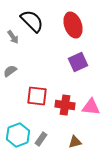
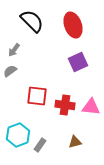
gray arrow: moved 1 px right, 13 px down; rotated 72 degrees clockwise
gray rectangle: moved 1 px left, 6 px down
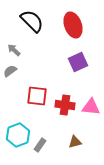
gray arrow: rotated 96 degrees clockwise
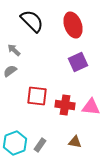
cyan hexagon: moved 3 px left, 8 px down
brown triangle: rotated 24 degrees clockwise
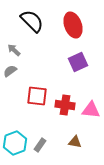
pink triangle: moved 3 px down
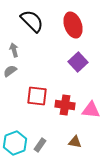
gray arrow: rotated 32 degrees clockwise
purple square: rotated 18 degrees counterclockwise
